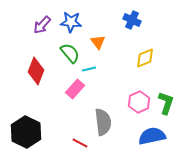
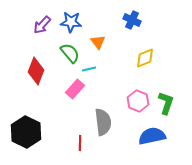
pink hexagon: moved 1 px left, 1 px up; rotated 15 degrees counterclockwise
red line: rotated 63 degrees clockwise
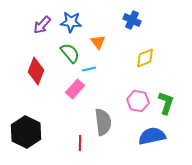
pink hexagon: rotated 10 degrees counterclockwise
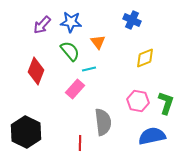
green semicircle: moved 2 px up
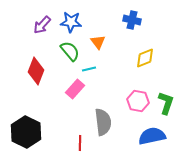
blue cross: rotated 12 degrees counterclockwise
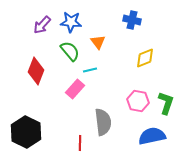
cyan line: moved 1 px right, 1 px down
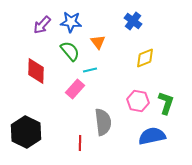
blue cross: moved 1 px right, 1 px down; rotated 24 degrees clockwise
red diamond: rotated 20 degrees counterclockwise
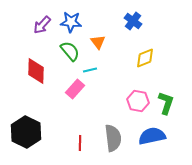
gray semicircle: moved 10 px right, 16 px down
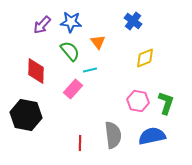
pink rectangle: moved 2 px left
black hexagon: moved 17 px up; rotated 16 degrees counterclockwise
gray semicircle: moved 3 px up
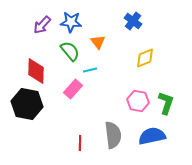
black hexagon: moved 1 px right, 11 px up
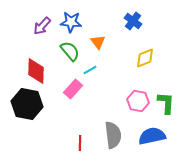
purple arrow: moved 1 px down
cyan line: rotated 16 degrees counterclockwise
green L-shape: rotated 15 degrees counterclockwise
